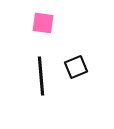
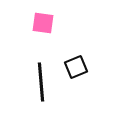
black line: moved 6 px down
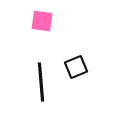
pink square: moved 1 px left, 2 px up
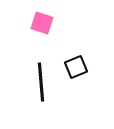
pink square: moved 2 px down; rotated 10 degrees clockwise
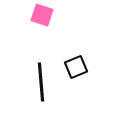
pink square: moved 8 px up
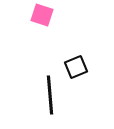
black line: moved 9 px right, 13 px down
